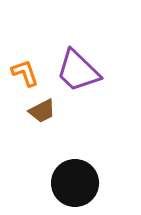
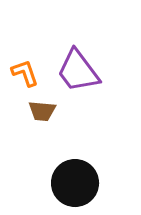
purple trapezoid: rotated 9 degrees clockwise
brown trapezoid: rotated 32 degrees clockwise
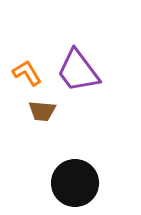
orange L-shape: moved 2 px right; rotated 12 degrees counterclockwise
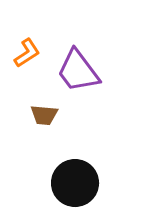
orange L-shape: moved 20 px up; rotated 88 degrees clockwise
brown trapezoid: moved 2 px right, 4 px down
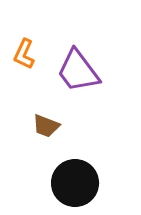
orange L-shape: moved 3 px left, 1 px down; rotated 148 degrees clockwise
brown trapezoid: moved 2 px right, 11 px down; rotated 16 degrees clockwise
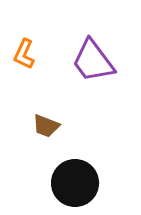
purple trapezoid: moved 15 px right, 10 px up
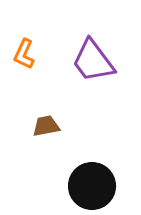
brown trapezoid: rotated 148 degrees clockwise
black circle: moved 17 px right, 3 px down
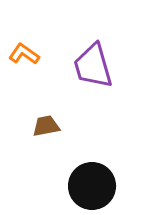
orange L-shape: rotated 100 degrees clockwise
purple trapezoid: moved 5 px down; rotated 21 degrees clockwise
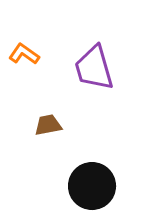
purple trapezoid: moved 1 px right, 2 px down
brown trapezoid: moved 2 px right, 1 px up
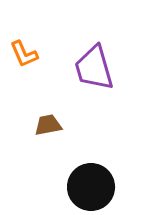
orange L-shape: rotated 148 degrees counterclockwise
black circle: moved 1 px left, 1 px down
